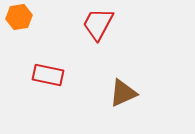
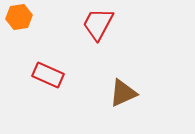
red rectangle: rotated 12 degrees clockwise
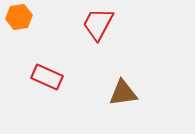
red rectangle: moved 1 px left, 2 px down
brown triangle: rotated 16 degrees clockwise
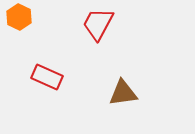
orange hexagon: rotated 25 degrees counterclockwise
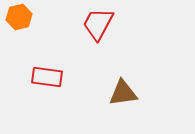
orange hexagon: rotated 20 degrees clockwise
red rectangle: rotated 16 degrees counterclockwise
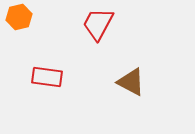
brown triangle: moved 8 px right, 11 px up; rotated 36 degrees clockwise
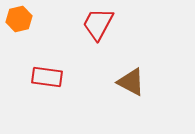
orange hexagon: moved 2 px down
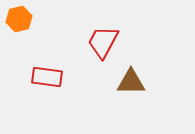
red trapezoid: moved 5 px right, 18 px down
brown triangle: rotated 28 degrees counterclockwise
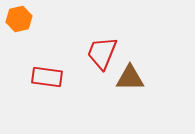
red trapezoid: moved 1 px left, 11 px down; rotated 6 degrees counterclockwise
brown triangle: moved 1 px left, 4 px up
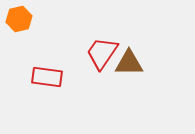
red trapezoid: rotated 12 degrees clockwise
brown triangle: moved 1 px left, 15 px up
